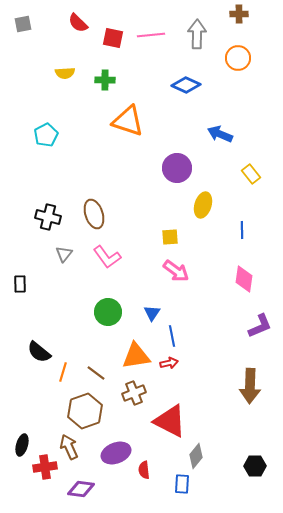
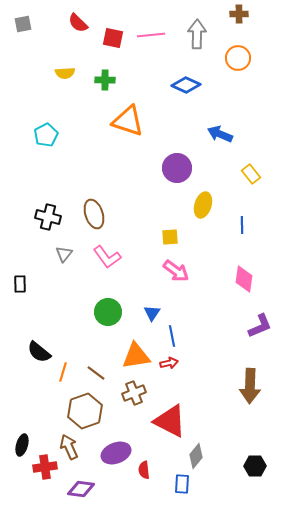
blue line at (242, 230): moved 5 px up
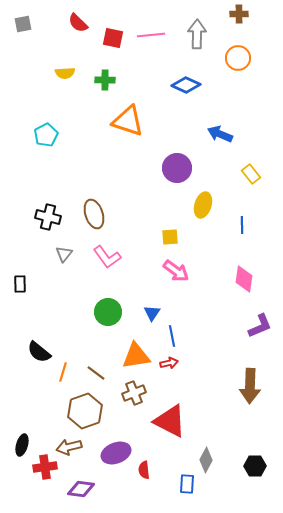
brown arrow at (69, 447): rotated 80 degrees counterclockwise
gray diamond at (196, 456): moved 10 px right, 4 px down; rotated 10 degrees counterclockwise
blue rectangle at (182, 484): moved 5 px right
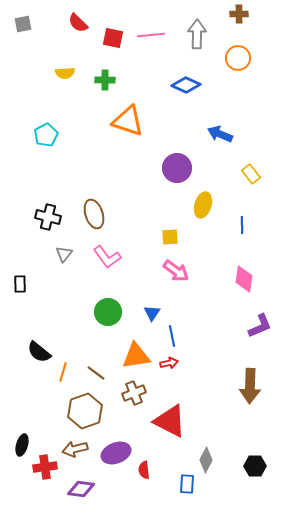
brown arrow at (69, 447): moved 6 px right, 2 px down
